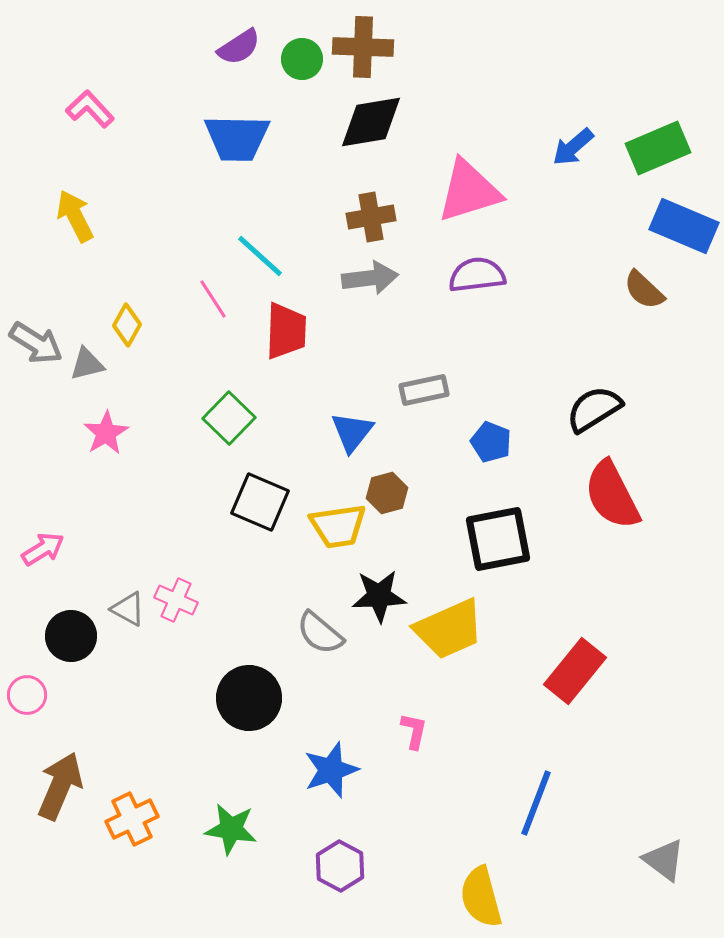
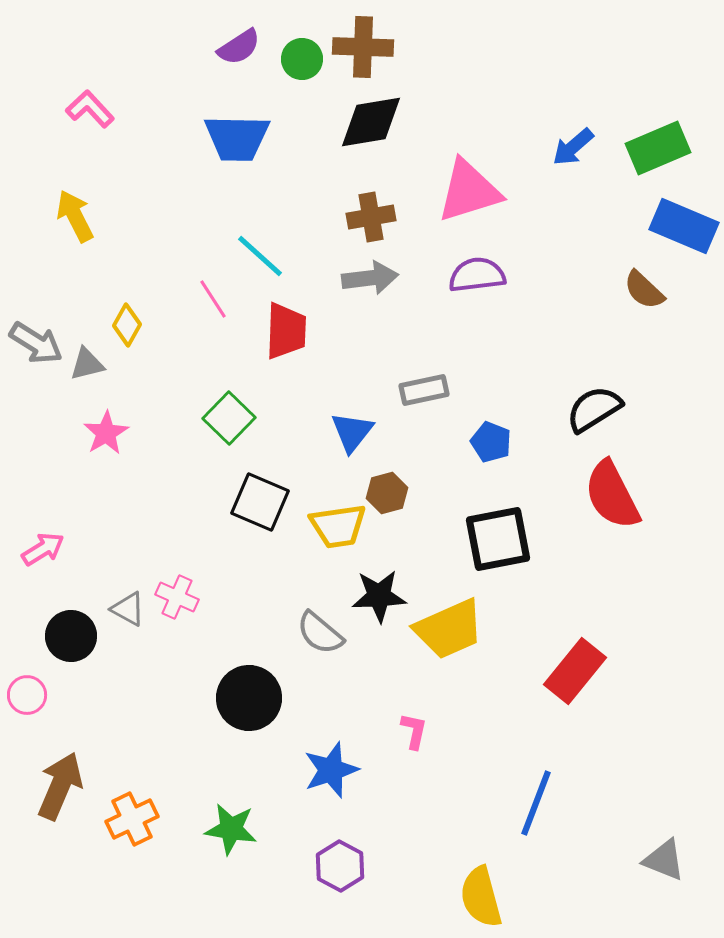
pink cross at (176, 600): moved 1 px right, 3 px up
gray triangle at (664, 860): rotated 15 degrees counterclockwise
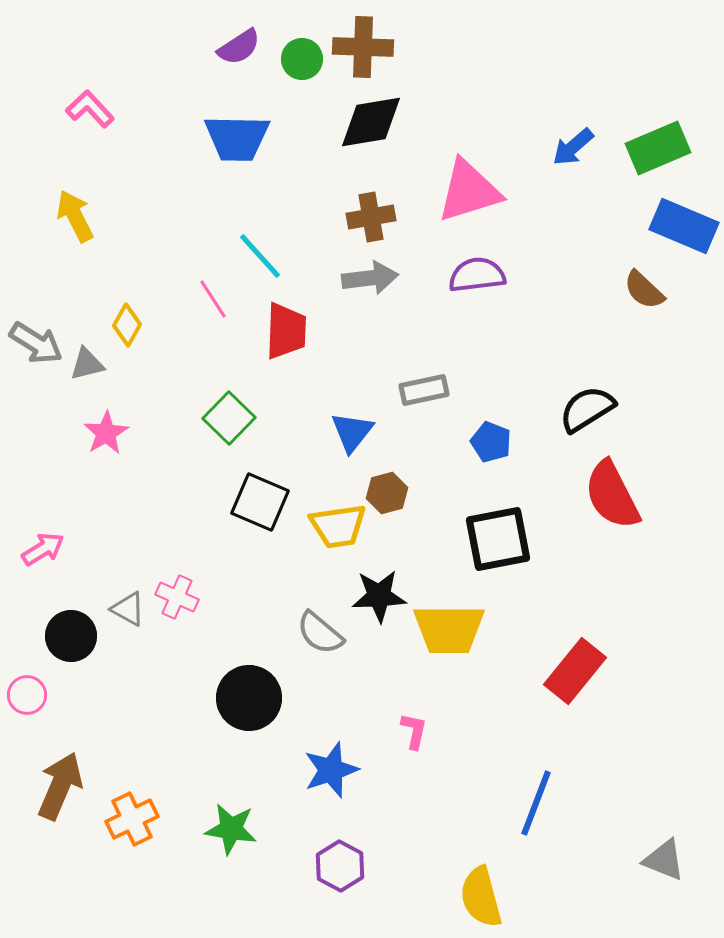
cyan line at (260, 256): rotated 6 degrees clockwise
black semicircle at (594, 409): moved 7 px left
yellow trapezoid at (449, 629): rotated 24 degrees clockwise
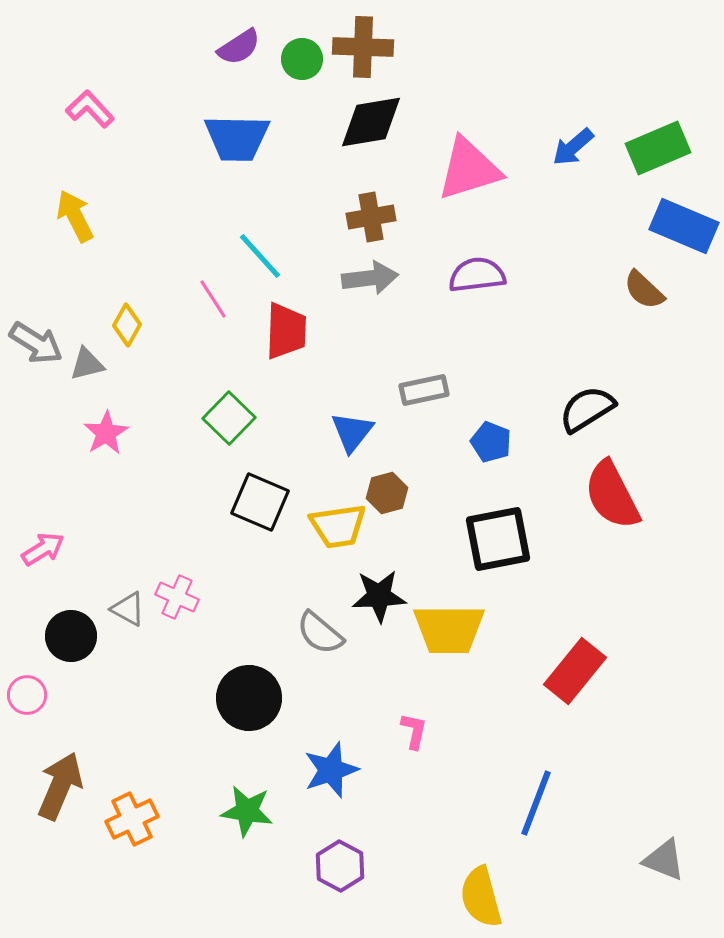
pink triangle at (469, 191): moved 22 px up
green star at (231, 829): moved 16 px right, 18 px up
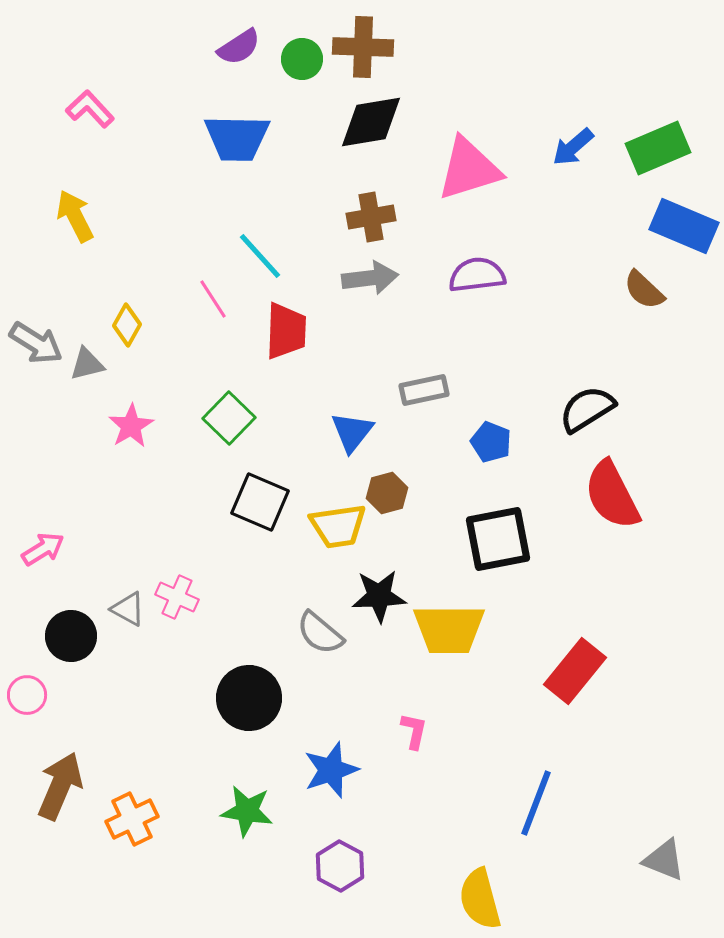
pink star at (106, 433): moved 25 px right, 7 px up
yellow semicircle at (481, 897): moved 1 px left, 2 px down
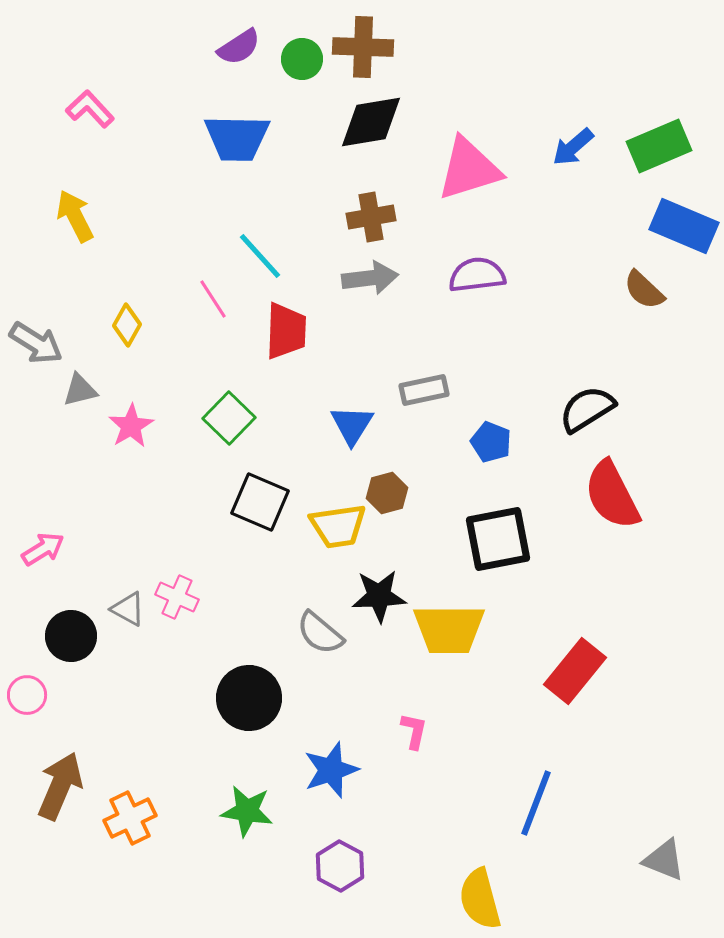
green rectangle at (658, 148): moved 1 px right, 2 px up
gray triangle at (87, 364): moved 7 px left, 26 px down
blue triangle at (352, 432): moved 7 px up; rotated 6 degrees counterclockwise
orange cross at (132, 819): moved 2 px left, 1 px up
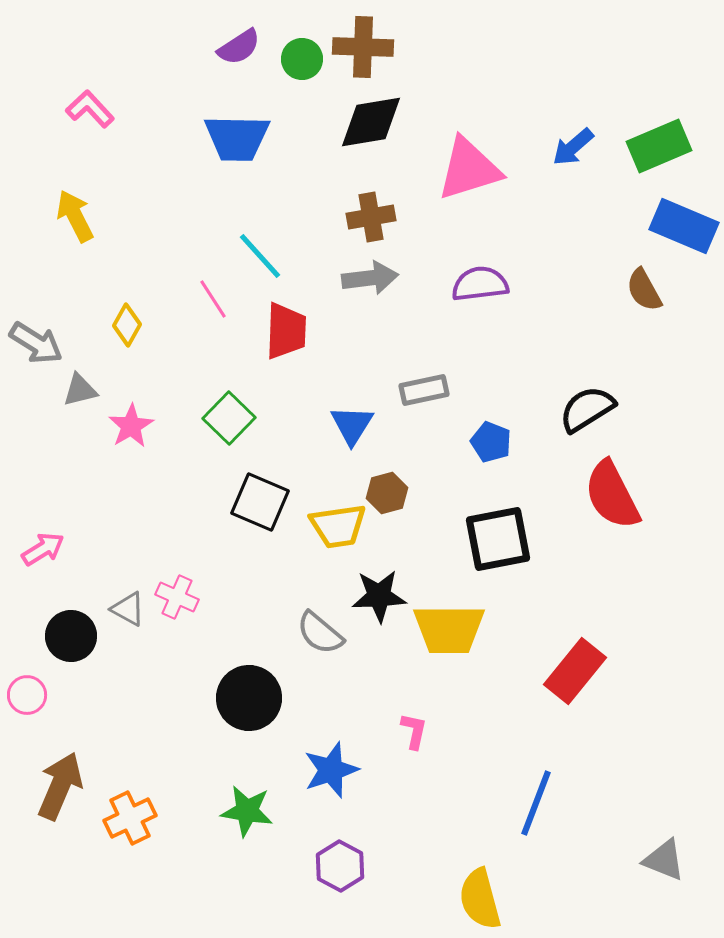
purple semicircle at (477, 275): moved 3 px right, 9 px down
brown semicircle at (644, 290): rotated 18 degrees clockwise
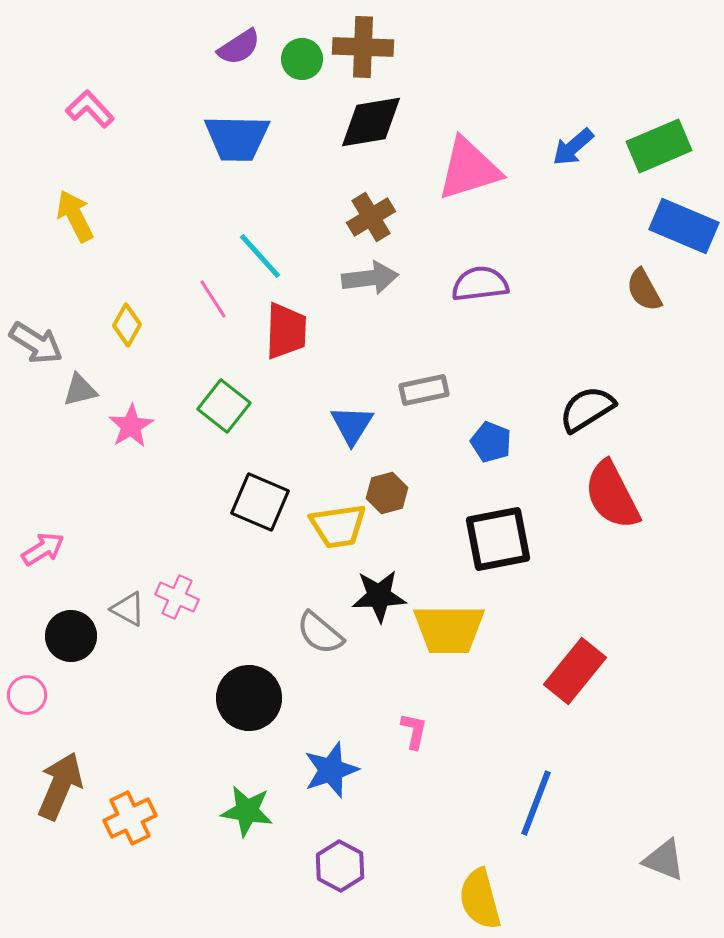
brown cross at (371, 217): rotated 21 degrees counterclockwise
green square at (229, 418): moved 5 px left, 12 px up; rotated 6 degrees counterclockwise
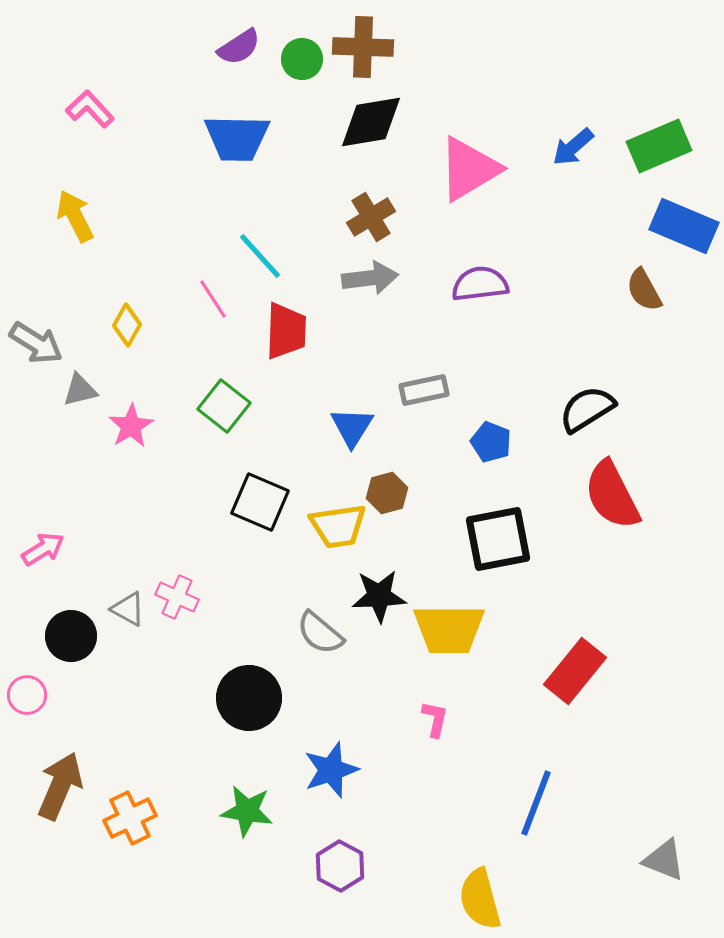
pink triangle at (469, 169): rotated 14 degrees counterclockwise
blue triangle at (352, 425): moved 2 px down
pink L-shape at (414, 731): moved 21 px right, 12 px up
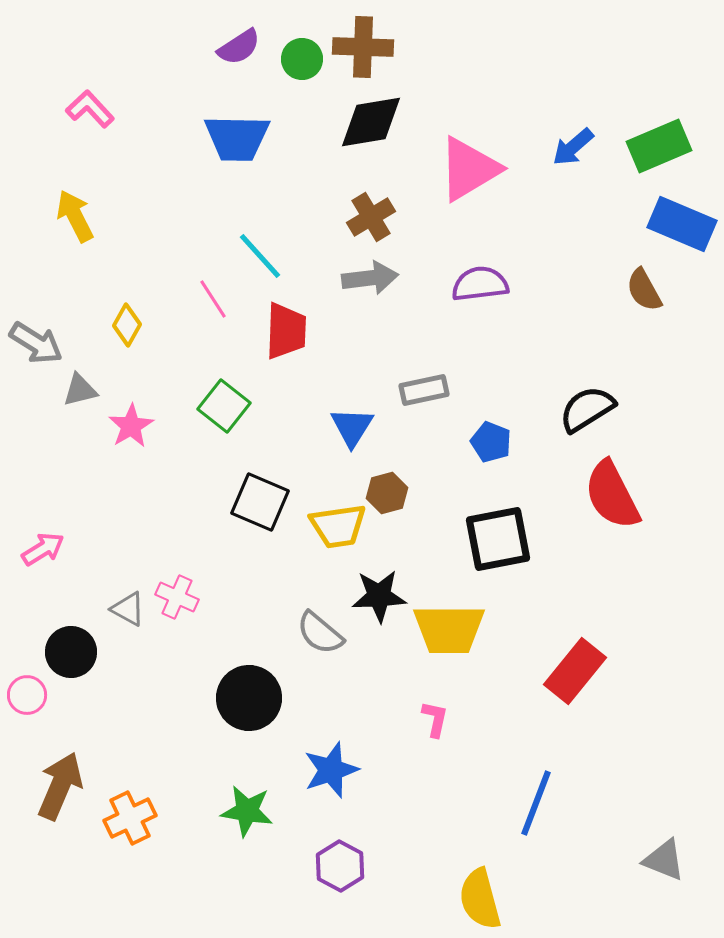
blue rectangle at (684, 226): moved 2 px left, 2 px up
black circle at (71, 636): moved 16 px down
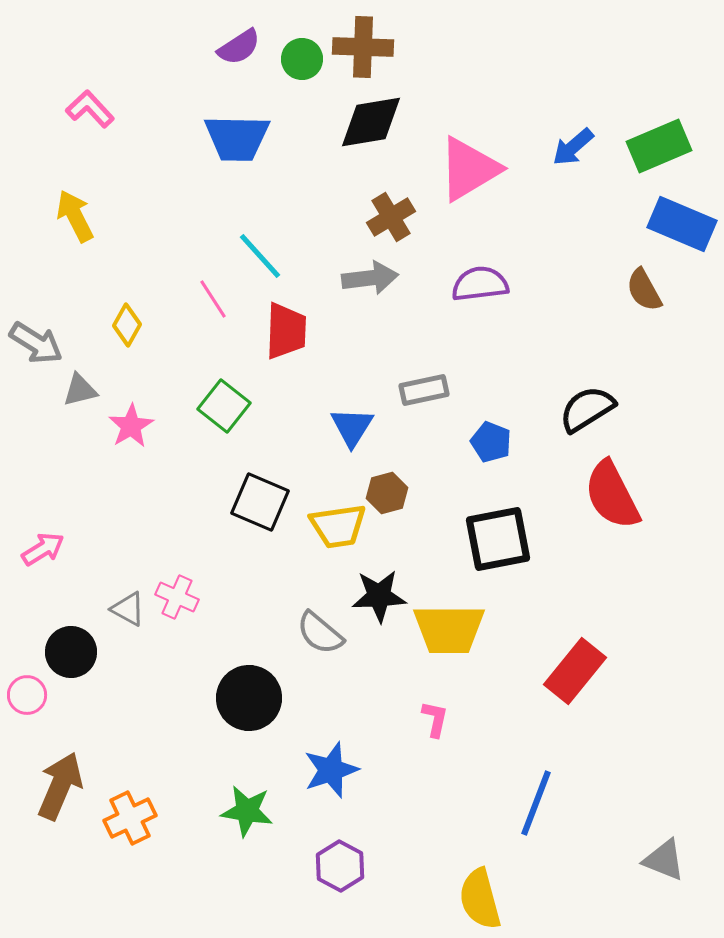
brown cross at (371, 217): moved 20 px right
